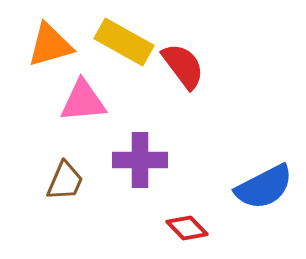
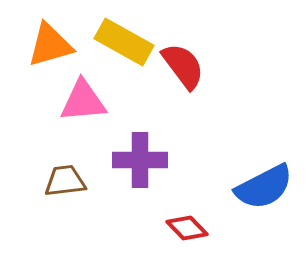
brown trapezoid: rotated 120 degrees counterclockwise
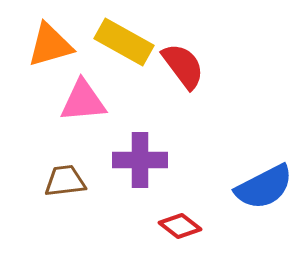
red diamond: moved 7 px left, 2 px up; rotated 9 degrees counterclockwise
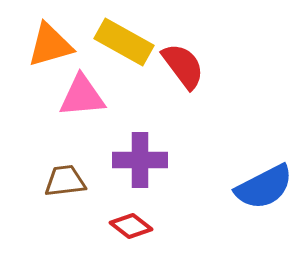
pink triangle: moved 1 px left, 5 px up
red diamond: moved 49 px left
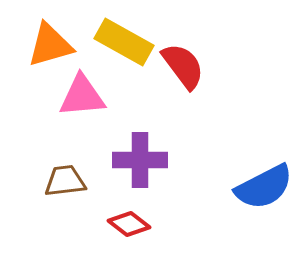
red diamond: moved 2 px left, 2 px up
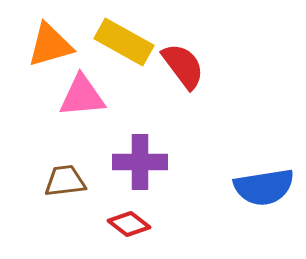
purple cross: moved 2 px down
blue semicircle: rotated 18 degrees clockwise
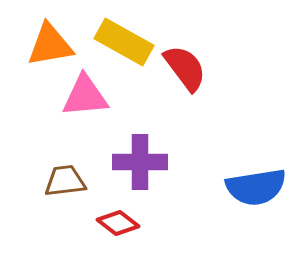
orange triangle: rotated 6 degrees clockwise
red semicircle: moved 2 px right, 2 px down
pink triangle: moved 3 px right
blue semicircle: moved 8 px left
red diamond: moved 11 px left, 1 px up
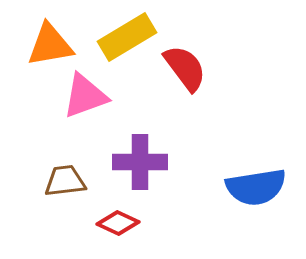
yellow rectangle: moved 3 px right, 5 px up; rotated 60 degrees counterclockwise
pink triangle: rotated 15 degrees counterclockwise
red diamond: rotated 12 degrees counterclockwise
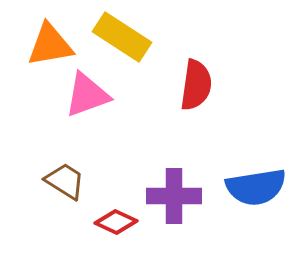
yellow rectangle: moved 5 px left; rotated 64 degrees clockwise
red semicircle: moved 11 px right, 17 px down; rotated 45 degrees clockwise
pink triangle: moved 2 px right, 1 px up
purple cross: moved 34 px right, 34 px down
brown trapezoid: rotated 39 degrees clockwise
red diamond: moved 2 px left, 1 px up
